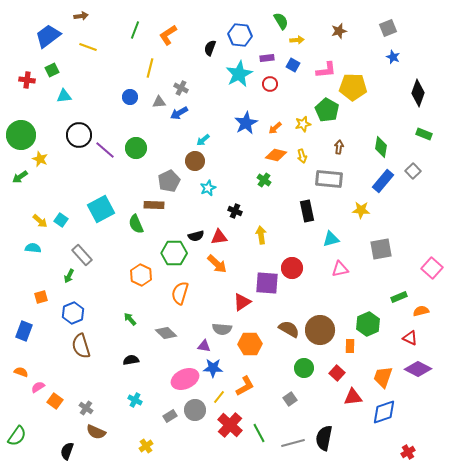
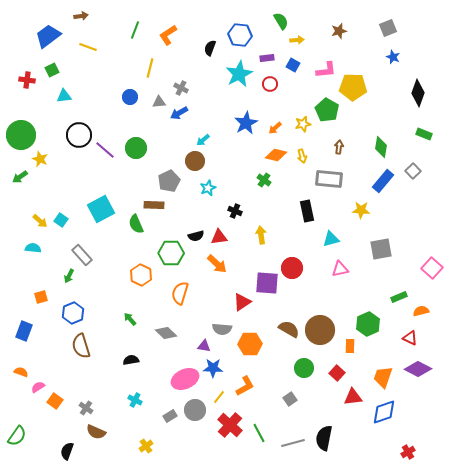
green hexagon at (174, 253): moved 3 px left
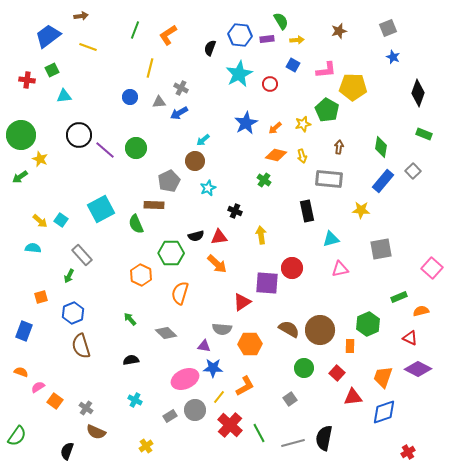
purple rectangle at (267, 58): moved 19 px up
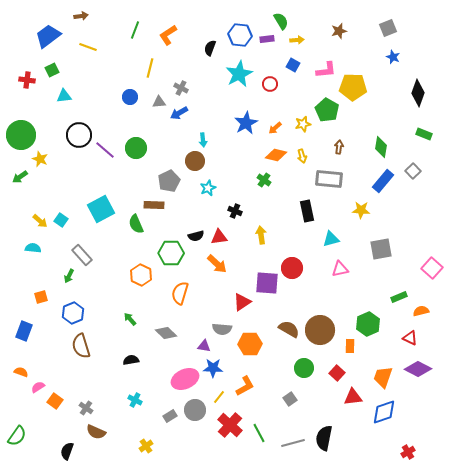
cyan arrow at (203, 140): rotated 56 degrees counterclockwise
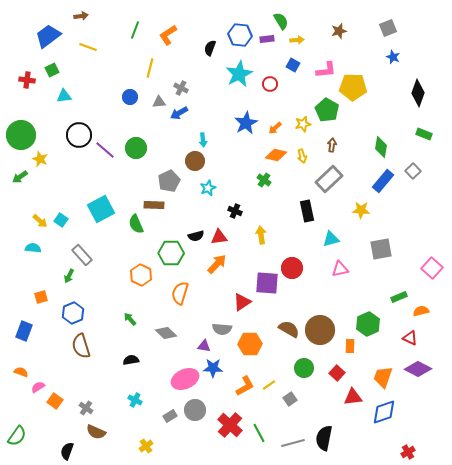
brown arrow at (339, 147): moved 7 px left, 2 px up
gray rectangle at (329, 179): rotated 48 degrees counterclockwise
orange arrow at (217, 264): rotated 90 degrees counterclockwise
yellow line at (219, 397): moved 50 px right, 12 px up; rotated 16 degrees clockwise
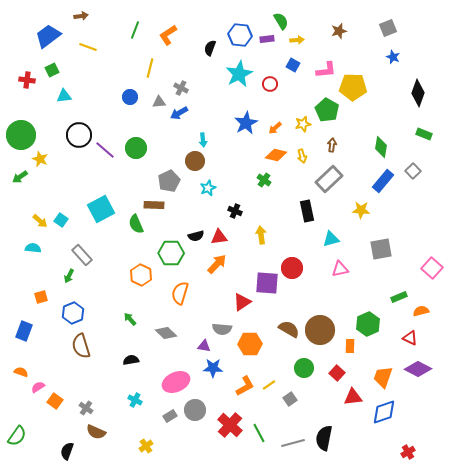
pink ellipse at (185, 379): moved 9 px left, 3 px down
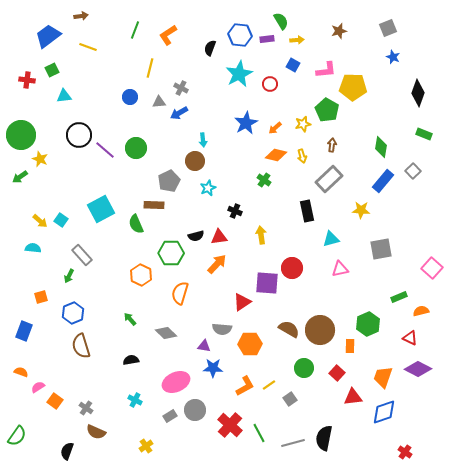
red cross at (408, 452): moved 3 px left; rotated 24 degrees counterclockwise
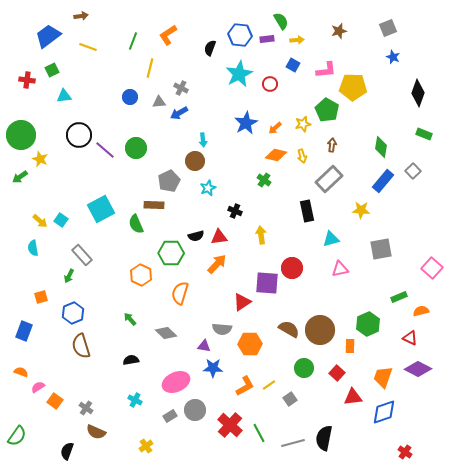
green line at (135, 30): moved 2 px left, 11 px down
cyan semicircle at (33, 248): rotated 105 degrees counterclockwise
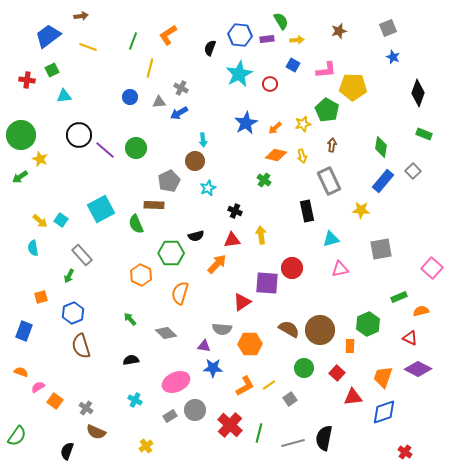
gray rectangle at (329, 179): moved 2 px down; rotated 72 degrees counterclockwise
red triangle at (219, 237): moved 13 px right, 3 px down
green line at (259, 433): rotated 42 degrees clockwise
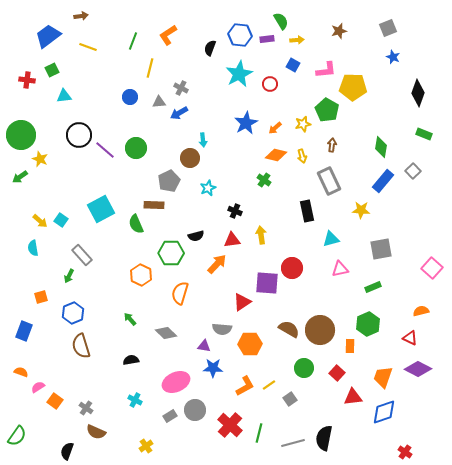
brown circle at (195, 161): moved 5 px left, 3 px up
green rectangle at (399, 297): moved 26 px left, 10 px up
